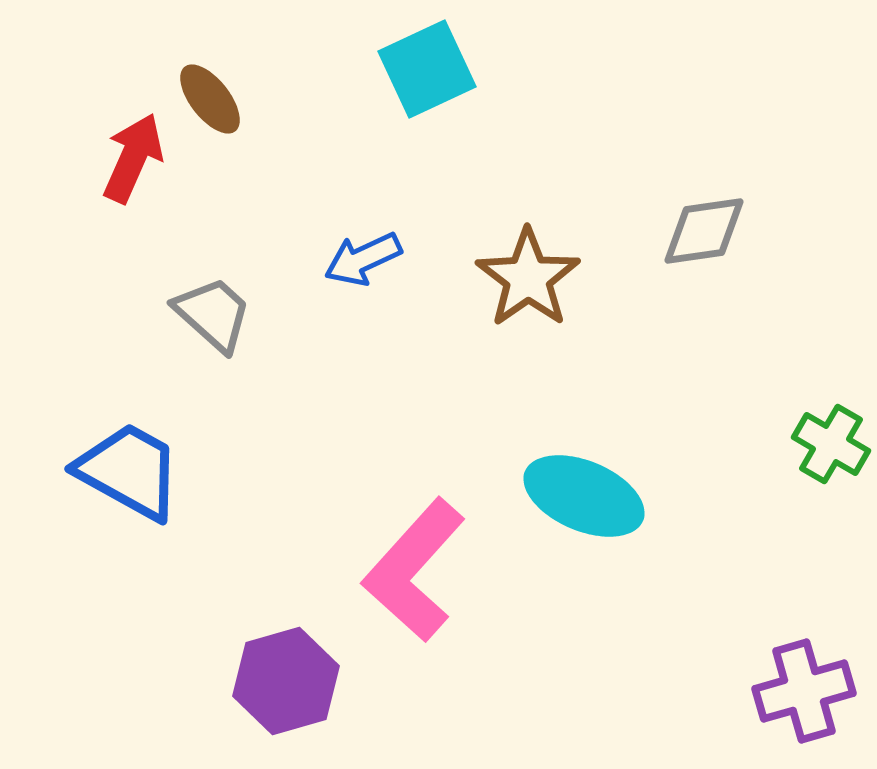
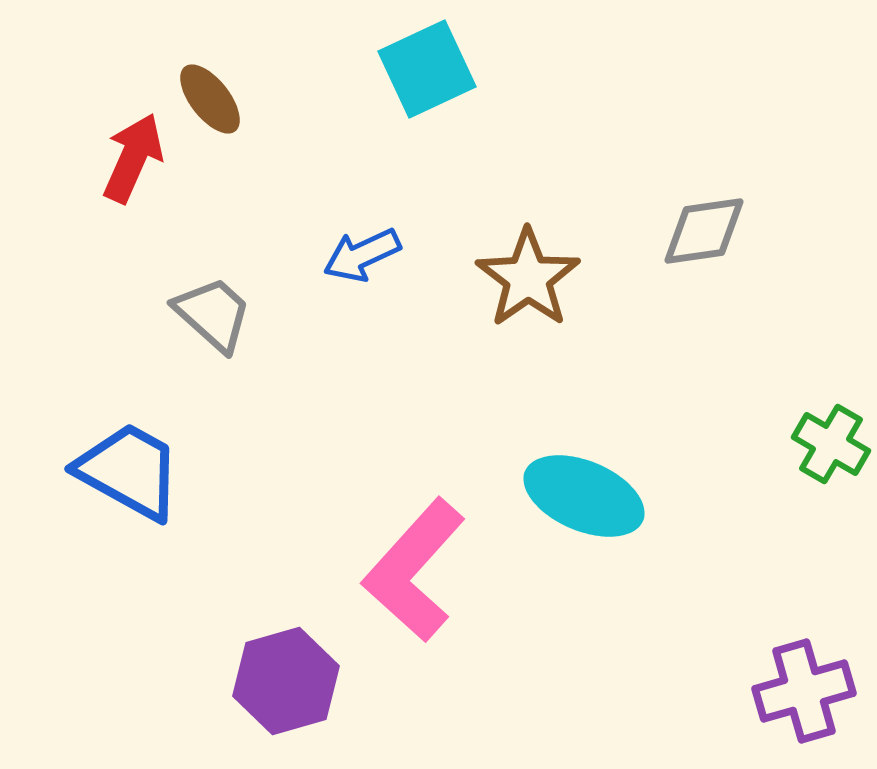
blue arrow: moved 1 px left, 4 px up
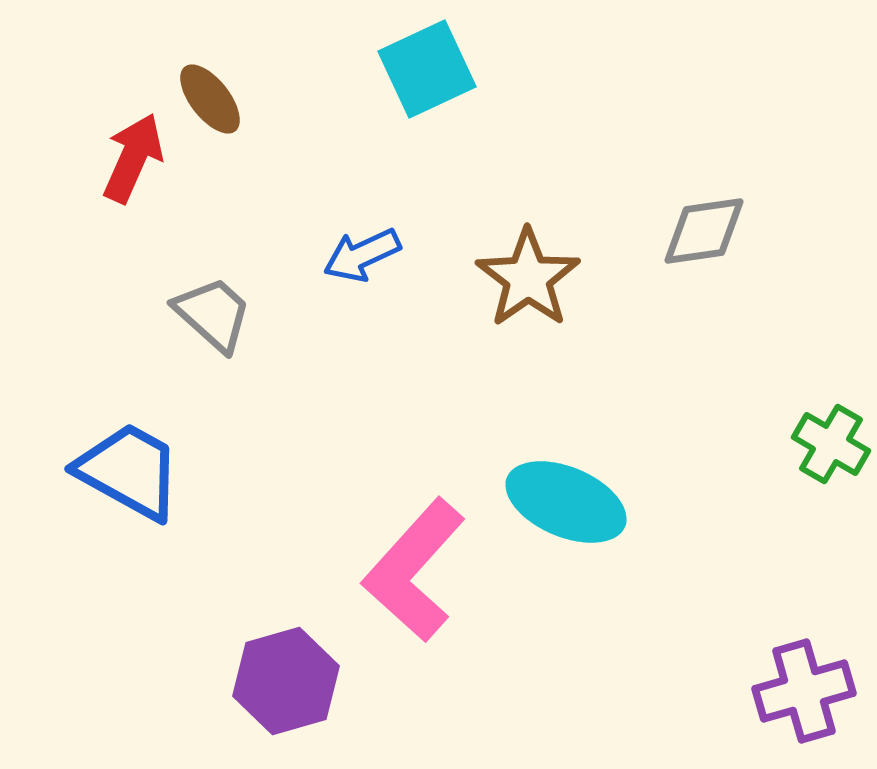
cyan ellipse: moved 18 px left, 6 px down
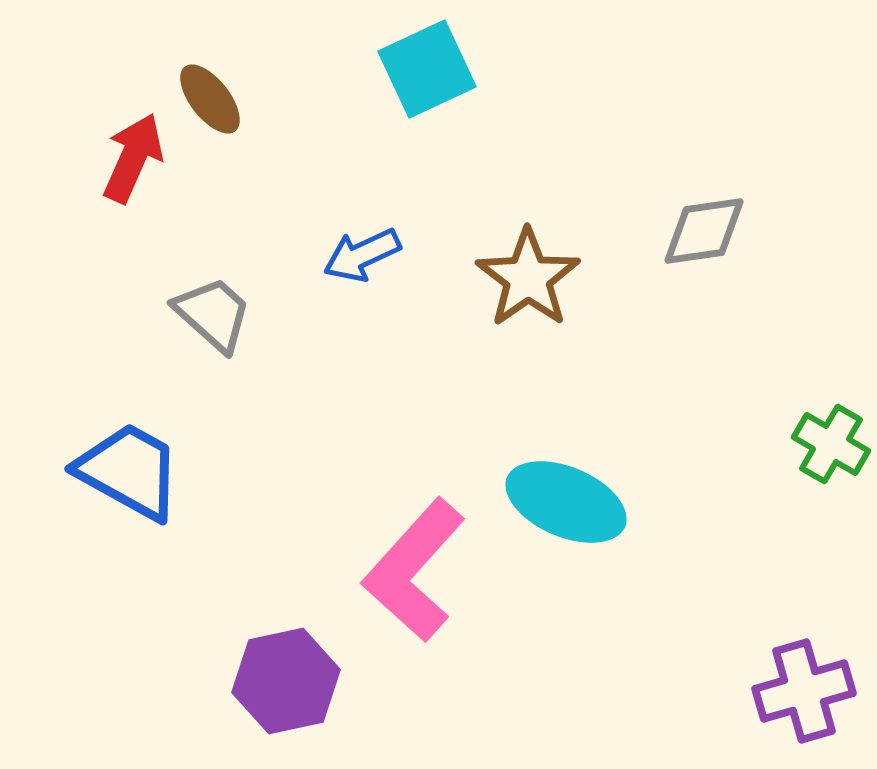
purple hexagon: rotated 4 degrees clockwise
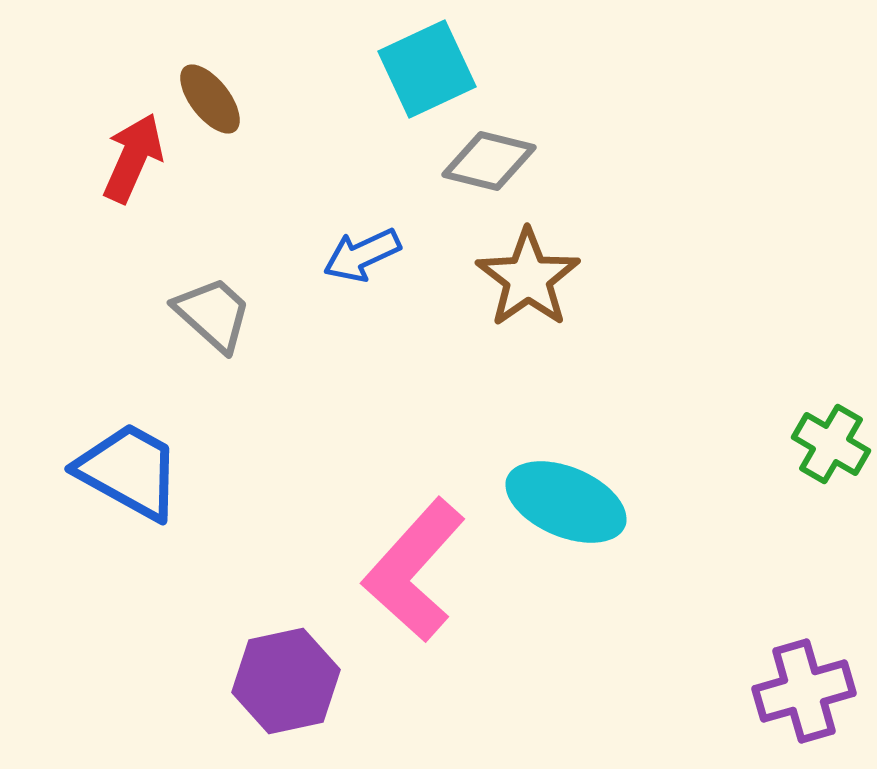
gray diamond: moved 215 px left, 70 px up; rotated 22 degrees clockwise
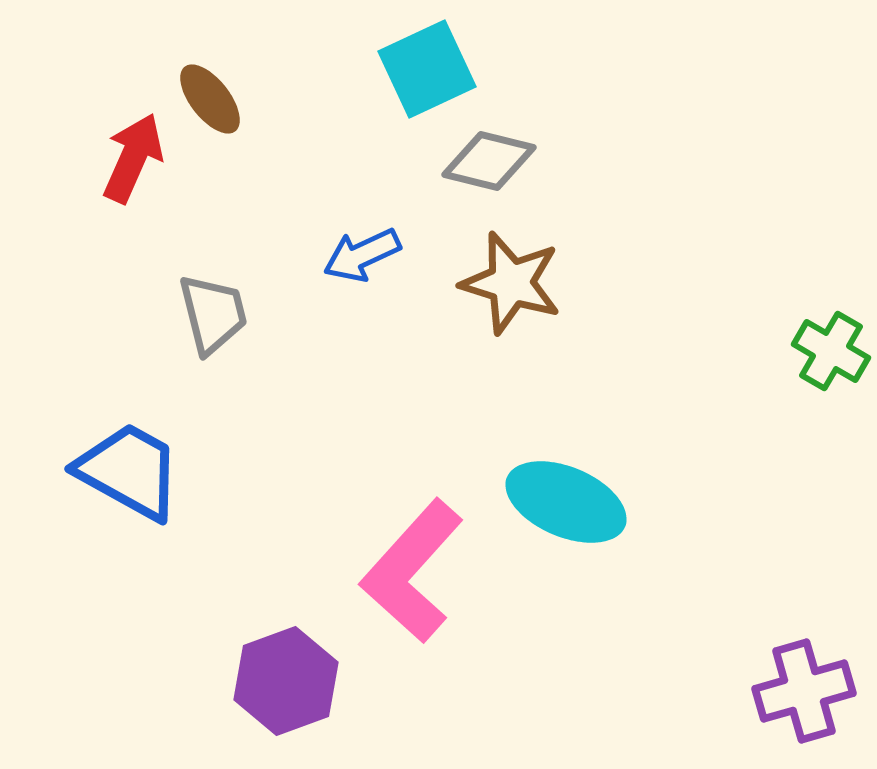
brown star: moved 17 px left, 5 px down; rotated 20 degrees counterclockwise
gray trapezoid: rotated 34 degrees clockwise
green cross: moved 93 px up
pink L-shape: moved 2 px left, 1 px down
purple hexagon: rotated 8 degrees counterclockwise
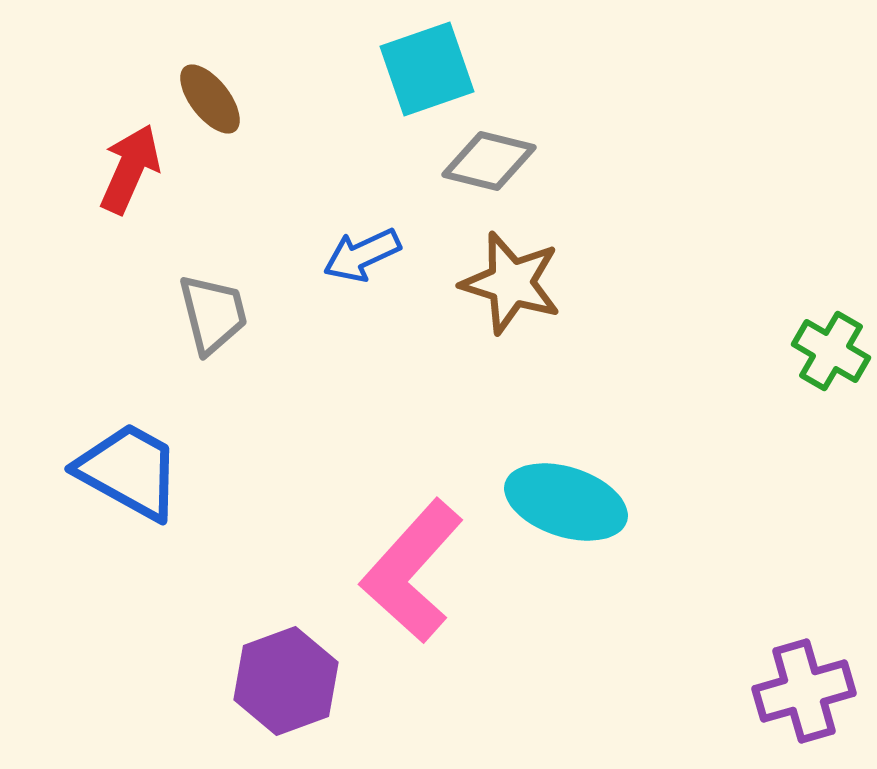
cyan square: rotated 6 degrees clockwise
red arrow: moved 3 px left, 11 px down
cyan ellipse: rotated 5 degrees counterclockwise
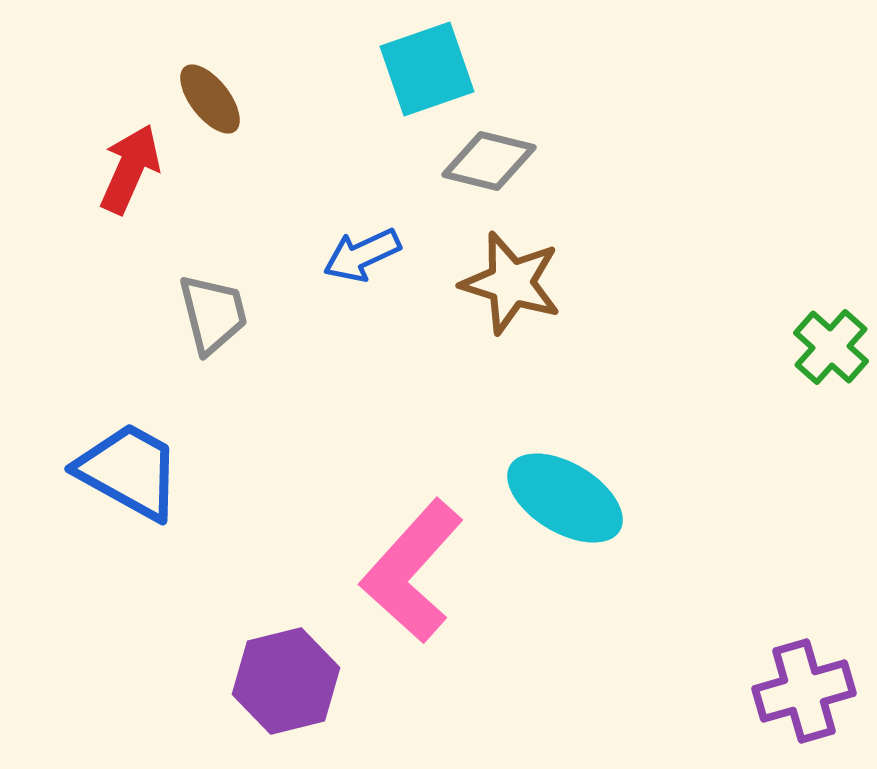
green cross: moved 4 px up; rotated 12 degrees clockwise
cyan ellipse: moved 1 px left, 4 px up; rotated 13 degrees clockwise
purple hexagon: rotated 6 degrees clockwise
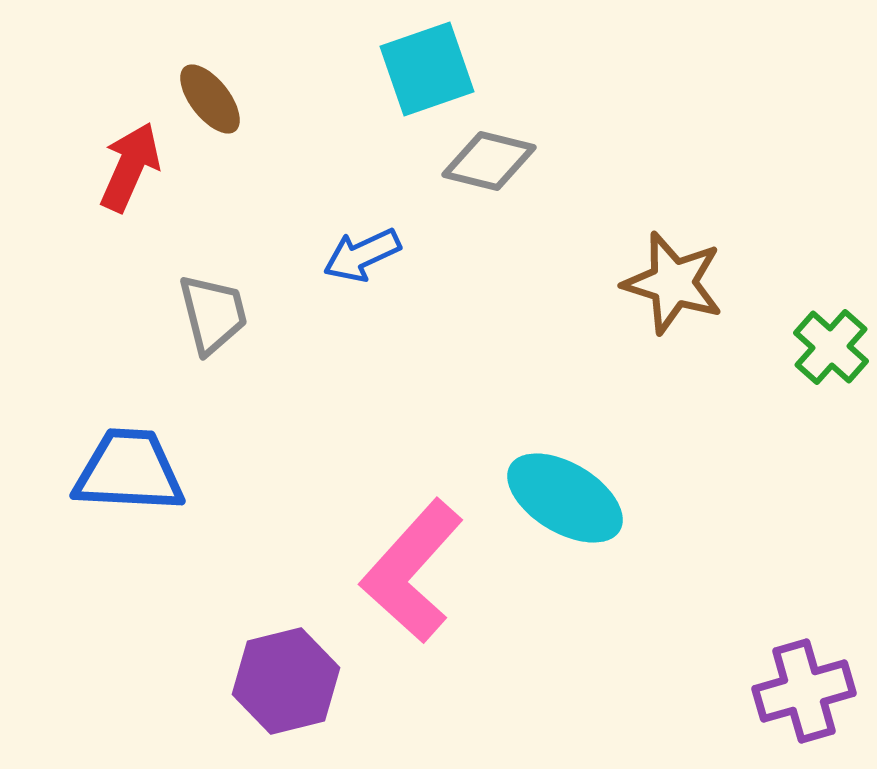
red arrow: moved 2 px up
brown star: moved 162 px right
blue trapezoid: rotated 26 degrees counterclockwise
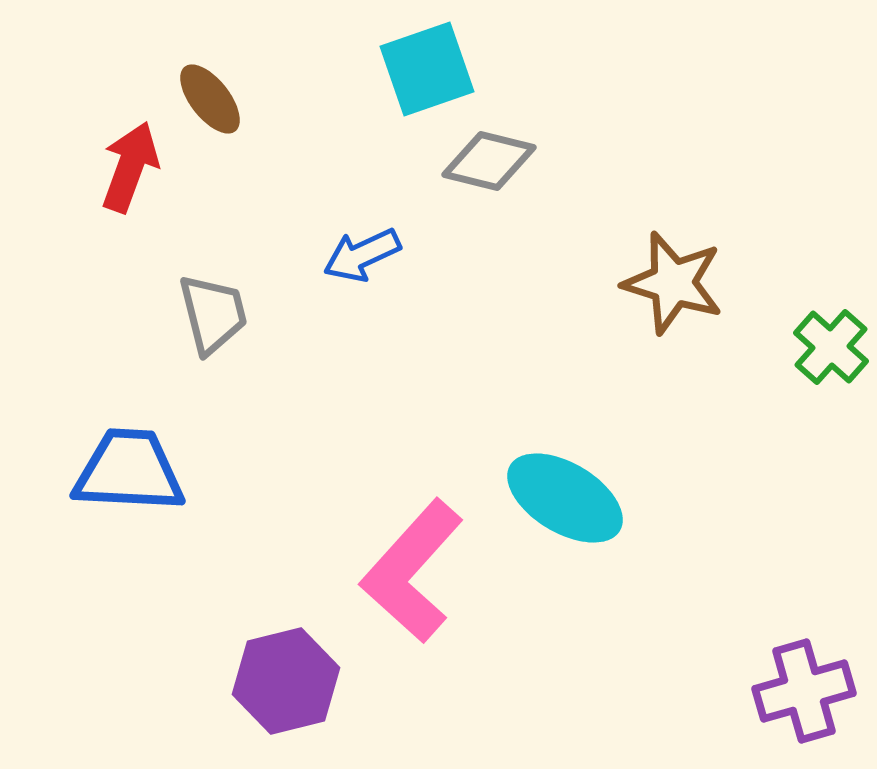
red arrow: rotated 4 degrees counterclockwise
